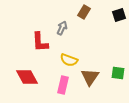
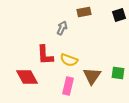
brown rectangle: rotated 48 degrees clockwise
red L-shape: moved 5 px right, 13 px down
brown triangle: moved 2 px right, 1 px up
pink rectangle: moved 5 px right, 1 px down
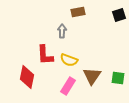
brown rectangle: moved 6 px left
gray arrow: moved 3 px down; rotated 24 degrees counterclockwise
green square: moved 5 px down
red diamond: rotated 40 degrees clockwise
pink rectangle: rotated 18 degrees clockwise
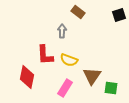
brown rectangle: rotated 48 degrees clockwise
green square: moved 7 px left, 10 px down
pink rectangle: moved 3 px left, 2 px down
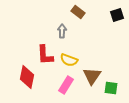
black square: moved 2 px left
pink rectangle: moved 1 px right, 3 px up
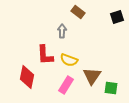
black square: moved 2 px down
